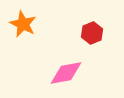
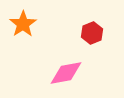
orange star: rotated 12 degrees clockwise
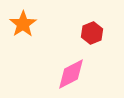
pink diamond: moved 5 px right, 1 px down; rotated 16 degrees counterclockwise
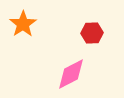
red hexagon: rotated 20 degrees clockwise
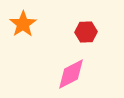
red hexagon: moved 6 px left, 1 px up
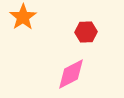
orange star: moved 7 px up
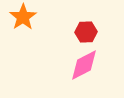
pink diamond: moved 13 px right, 9 px up
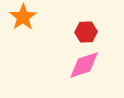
pink diamond: rotated 8 degrees clockwise
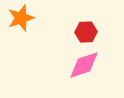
orange star: moved 2 px left, 1 px down; rotated 16 degrees clockwise
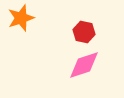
red hexagon: moved 2 px left; rotated 15 degrees clockwise
